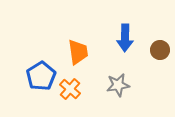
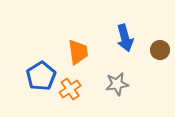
blue arrow: rotated 16 degrees counterclockwise
gray star: moved 1 px left, 1 px up
orange cross: rotated 15 degrees clockwise
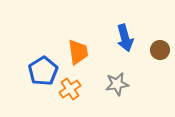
blue pentagon: moved 2 px right, 5 px up
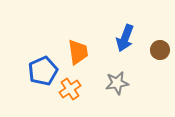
blue arrow: rotated 36 degrees clockwise
blue pentagon: rotated 8 degrees clockwise
gray star: moved 1 px up
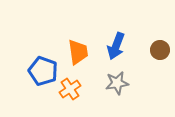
blue arrow: moved 9 px left, 8 px down
blue pentagon: rotated 28 degrees counterclockwise
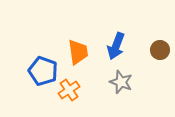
gray star: moved 4 px right, 1 px up; rotated 30 degrees clockwise
orange cross: moved 1 px left, 1 px down
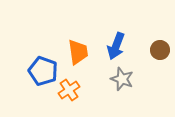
gray star: moved 1 px right, 3 px up
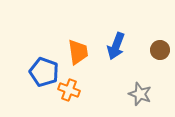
blue pentagon: moved 1 px right, 1 px down
gray star: moved 18 px right, 15 px down
orange cross: rotated 35 degrees counterclockwise
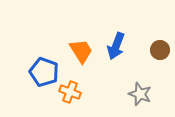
orange trapezoid: moved 3 px right, 1 px up; rotated 24 degrees counterclockwise
orange cross: moved 1 px right, 2 px down
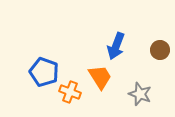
orange trapezoid: moved 19 px right, 26 px down
